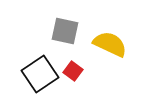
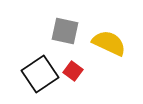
yellow semicircle: moved 1 px left, 1 px up
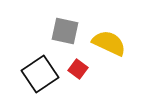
red square: moved 5 px right, 2 px up
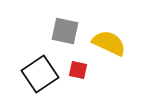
red square: moved 1 px down; rotated 24 degrees counterclockwise
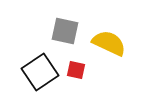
red square: moved 2 px left
black square: moved 2 px up
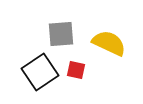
gray square: moved 4 px left, 3 px down; rotated 16 degrees counterclockwise
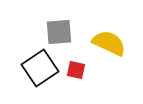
gray square: moved 2 px left, 2 px up
black square: moved 4 px up
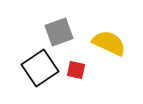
gray square: rotated 16 degrees counterclockwise
